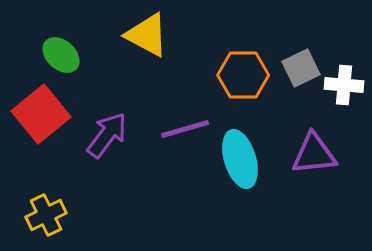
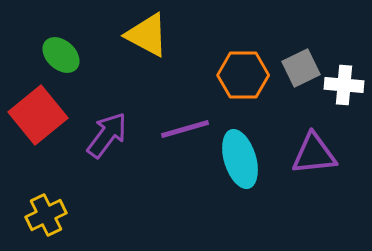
red square: moved 3 px left, 1 px down
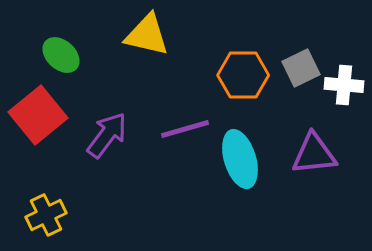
yellow triangle: rotated 15 degrees counterclockwise
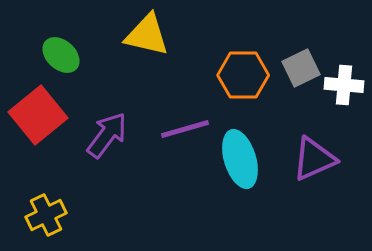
purple triangle: moved 5 px down; rotated 18 degrees counterclockwise
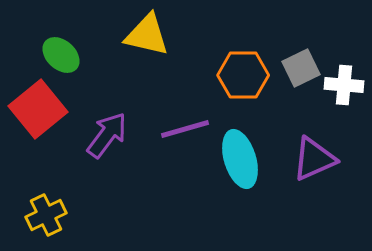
red square: moved 6 px up
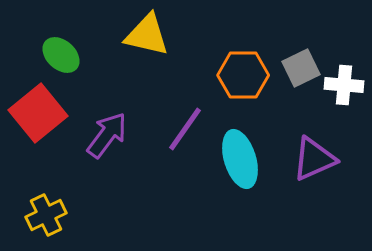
red square: moved 4 px down
purple line: rotated 39 degrees counterclockwise
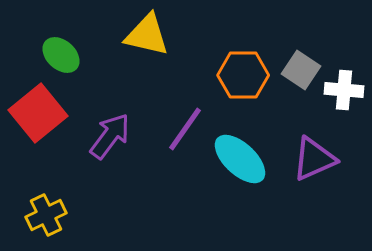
gray square: moved 2 px down; rotated 30 degrees counterclockwise
white cross: moved 5 px down
purple arrow: moved 3 px right, 1 px down
cyan ellipse: rotated 30 degrees counterclockwise
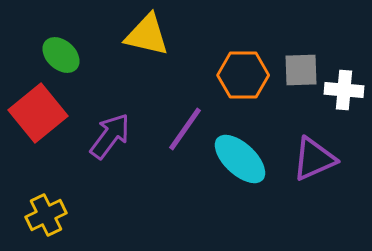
gray square: rotated 36 degrees counterclockwise
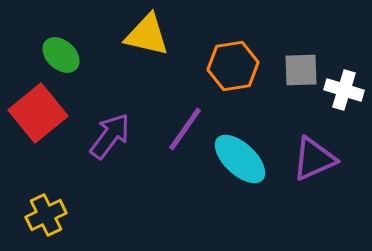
orange hexagon: moved 10 px left, 9 px up; rotated 9 degrees counterclockwise
white cross: rotated 12 degrees clockwise
